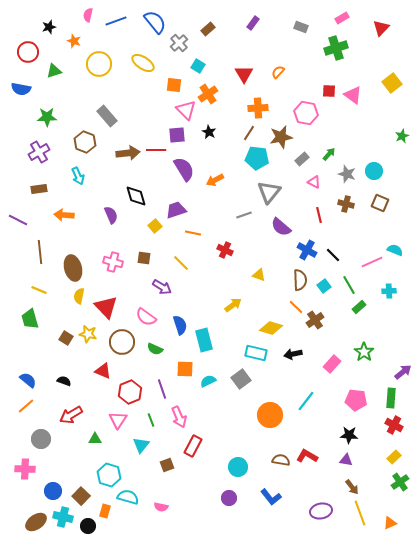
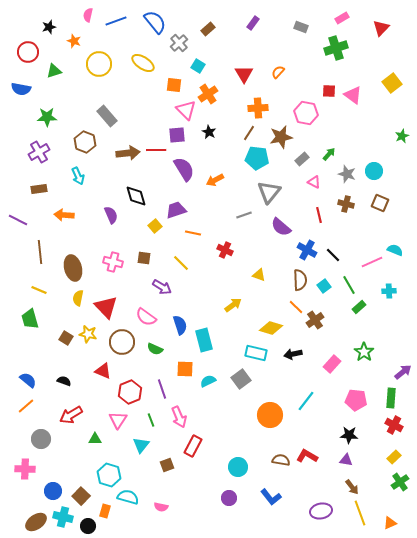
yellow semicircle at (79, 296): moved 1 px left, 2 px down
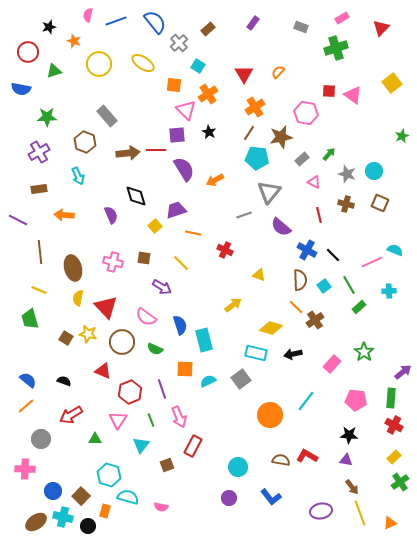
orange cross at (258, 108): moved 3 px left, 1 px up; rotated 30 degrees counterclockwise
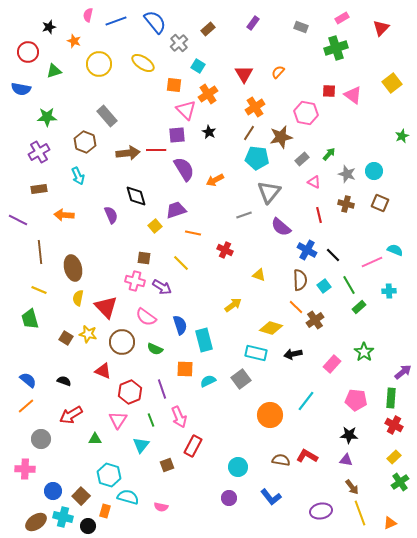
pink cross at (113, 262): moved 22 px right, 19 px down
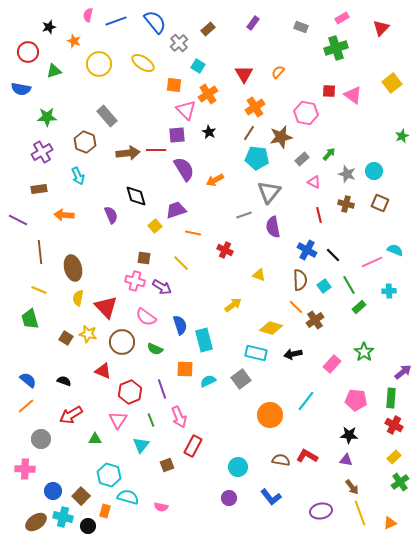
purple cross at (39, 152): moved 3 px right
purple semicircle at (281, 227): moved 8 px left; rotated 40 degrees clockwise
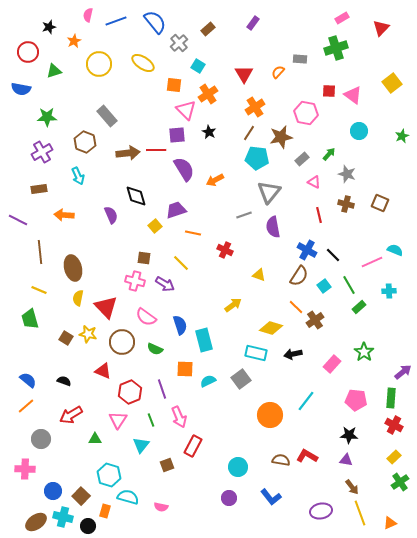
gray rectangle at (301, 27): moved 1 px left, 32 px down; rotated 16 degrees counterclockwise
orange star at (74, 41): rotated 24 degrees clockwise
cyan circle at (374, 171): moved 15 px left, 40 px up
brown semicircle at (300, 280): moved 1 px left, 4 px up; rotated 35 degrees clockwise
purple arrow at (162, 287): moved 3 px right, 3 px up
